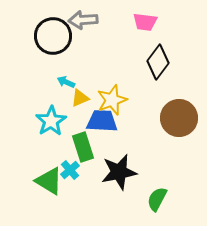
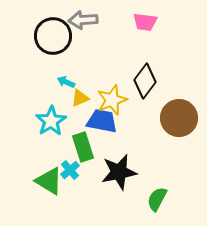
black diamond: moved 13 px left, 19 px down
blue trapezoid: rotated 8 degrees clockwise
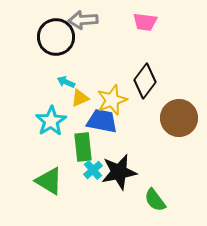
black circle: moved 3 px right, 1 px down
green rectangle: rotated 12 degrees clockwise
cyan cross: moved 23 px right
green semicircle: moved 2 px left, 1 px down; rotated 65 degrees counterclockwise
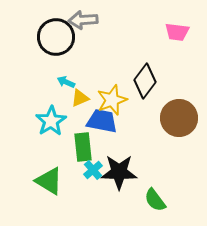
pink trapezoid: moved 32 px right, 10 px down
black star: rotated 12 degrees clockwise
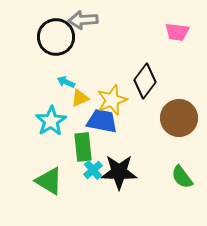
green semicircle: moved 27 px right, 23 px up
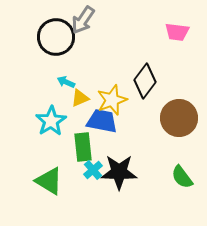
gray arrow: rotated 52 degrees counterclockwise
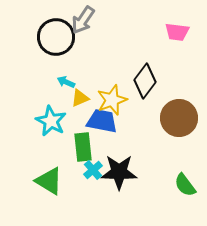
cyan star: rotated 12 degrees counterclockwise
green semicircle: moved 3 px right, 8 px down
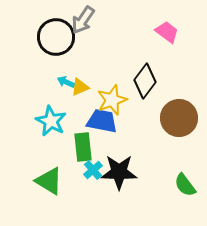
pink trapezoid: moved 10 px left; rotated 150 degrees counterclockwise
yellow triangle: moved 11 px up
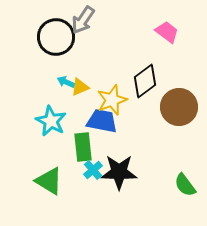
black diamond: rotated 16 degrees clockwise
brown circle: moved 11 px up
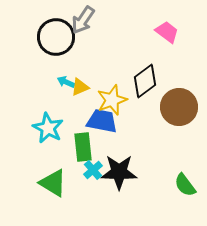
cyan star: moved 3 px left, 7 px down
green triangle: moved 4 px right, 2 px down
